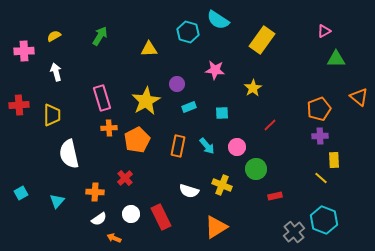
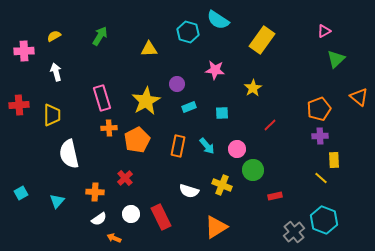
green triangle at (336, 59): rotated 42 degrees counterclockwise
pink circle at (237, 147): moved 2 px down
green circle at (256, 169): moved 3 px left, 1 px down
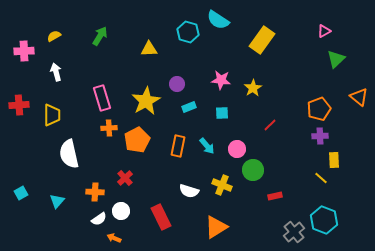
pink star at (215, 70): moved 6 px right, 10 px down
white circle at (131, 214): moved 10 px left, 3 px up
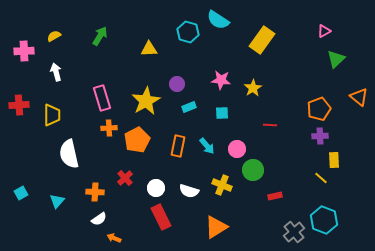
red line at (270, 125): rotated 48 degrees clockwise
white circle at (121, 211): moved 35 px right, 23 px up
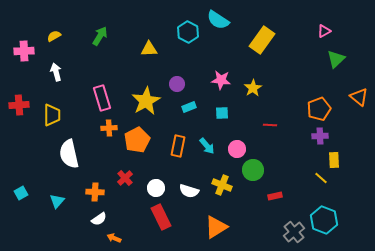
cyan hexagon at (188, 32): rotated 10 degrees clockwise
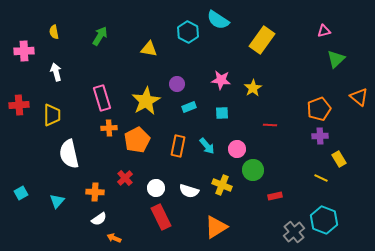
pink triangle at (324, 31): rotated 16 degrees clockwise
yellow semicircle at (54, 36): moved 4 px up; rotated 72 degrees counterclockwise
yellow triangle at (149, 49): rotated 12 degrees clockwise
yellow rectangle at (334, 160): moved 5 px right, 1 px up; rotated 28 degrees counterclockwise
yellow line at (321, 178): rotated 16 degrees counterclockwise
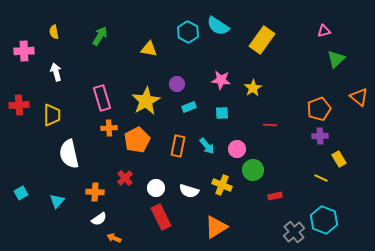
cyan semicircle at (218, 20): moved 6 px down
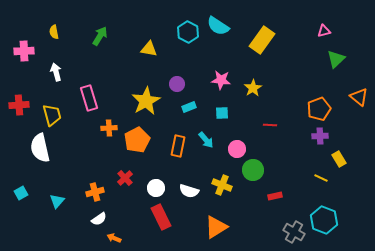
pink rectangle at (102, 98): moved 13 px left
yellow trapezoid at (52, 115): rotated 15 degrees counterclockwise
cyan arrow at (207, 146): moved 1 px left, 6 px up
white semicircle at (69, 154): moved 29 px left, 6 px up
orange cross at (95, 192): rotated 18 degrees counterclockwise
gray cross at (294, 232): rotated 20 degrees counterclockwise
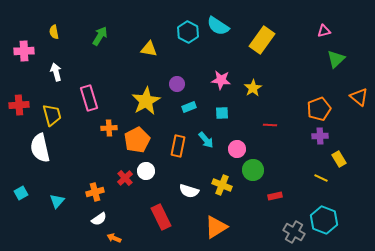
white circle at (156, 188): moved 10 px left, 17 px up
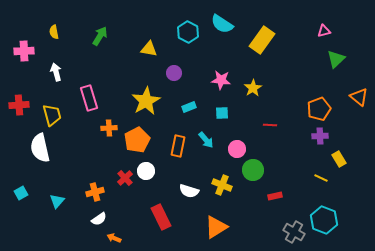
cyan semicircle at (218, 26): moved 4 px right, 2 px up
purple circle at (177, 84): moved 3 px left, 11 px up
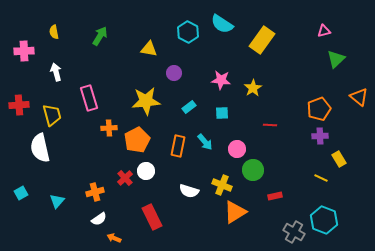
yellow star at (146, 101): rotated 24 degrees clockwise
cyan rectangle at (189, 107): rotated 16 degrees counterclockwise
cyan arrow at (206, 140): moved 1 px left, 2 px down
red rectangle at (161, 217): moved 9 px left
orange triangle at (216, 227): moved 19 px right, 15 px up
